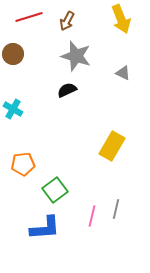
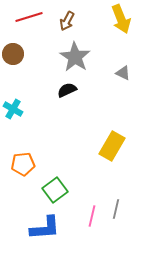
gray star: moved 1 px left, 1 px down; rotated 16 degrees clockwise
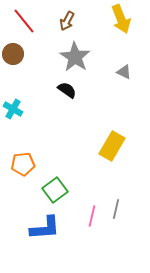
red line: moved 5 px left, 4 px down; rotated 68 degrees clockwise
gray triangle: moved 1 px right, 1 px up
black semicircle: rotated 60 degrees clockwise
